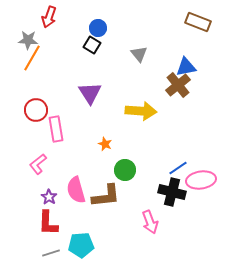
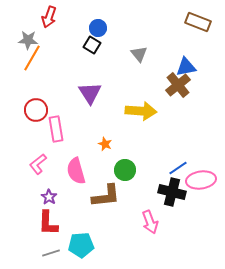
pink semicircle: moved 19 px up
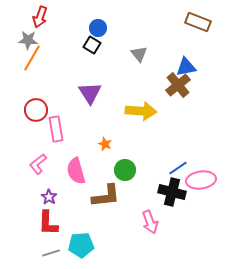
red arrow: moved 9 px left
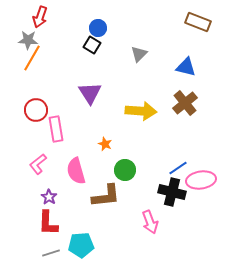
gray triangle: rotated 24 degrees clockwise
blue triangle: rotated 25 degrees clockwise
brown cross: moved 7 px right, 18 px down
